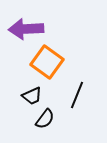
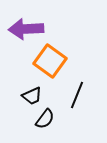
orange square: moved 3 px right, 1 px up
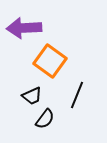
purple arrow: moved 2 px left, 1 px up
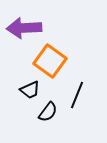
black trapezoid: moved 2 px left, 6 px up
black semicircle: moved 3 px right, 7 px up
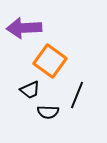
black semicircle: rotated 55 degrees clockwise
